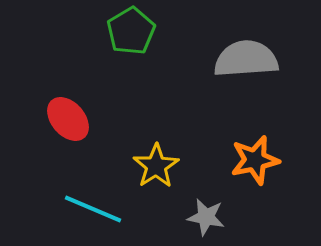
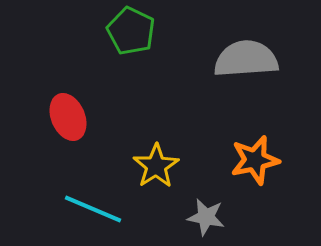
green pentagon: rotated 15 degrees counterclockwise
red ellipse: moved 2 px up; rotated 18 degrees clockwise
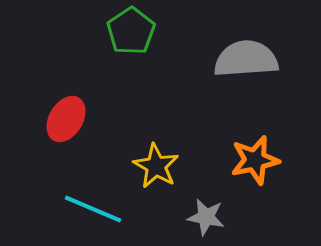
green pentagon: rotated 12 degrees clockwise
red ellipse: moved 2 px left, 2 px down; rotated 54 degrees clockwise
yellow star: rotated 9 degrees counterclockwise
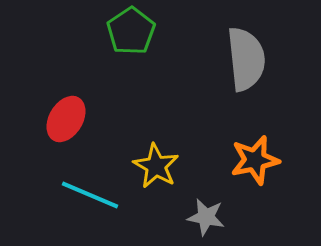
gray semicircle: rotated 88 degrees clockwise
cyan line: moved 3 px left, 14 px up
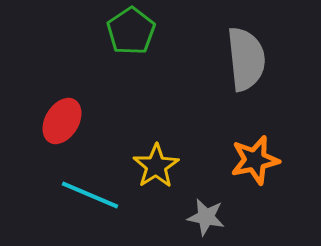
red ellipse: moved 4 px left, 2 px down
yellow star: rotated 9 degrees clockwise
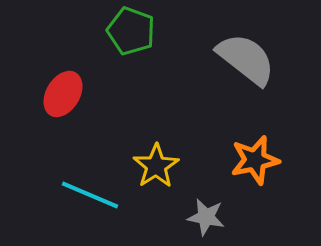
green pentagon: rotated 18 degrees counterclockwise
gray semicircle: rotated 46 degrees counterclockwise
red ellipse: moved 1 px right, 27 px up
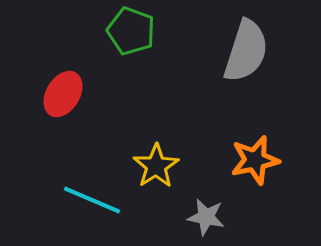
gray semicircle: moved 8 px up; rotated 70 degrees clockwise
cyan line: moved 2 px right, 5 px down
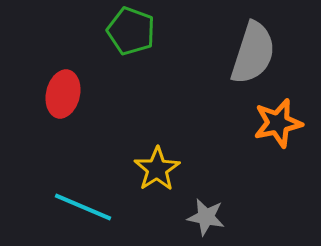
gray semicircle: moved 7 px right, 2 px down
red ellipse: rotated 18 degrees counterclockwise
orange star: moved 23 px right, 37 px up
yellow star: moved 1 px right, 3 px down
cyan line: moved 9 px left, 7 px down
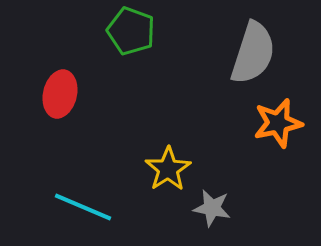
red ellipse: moved 3 px left
yellow star: moved 11 px right
gray star: moved 6 px right, 9 px up
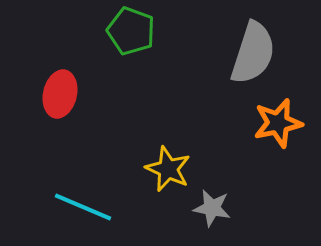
yellow star: rotated 15 degrees counterclockwise
